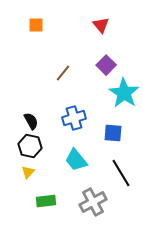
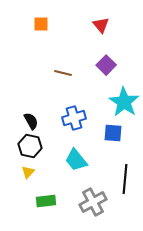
orange square: moved 5 px right, 1 px up
brown line: rotated 66 degrees clockwise
cyan star: moved 9 px down
black line: moved 4 px right, 6 px down; rotated 36 degrees clockwise
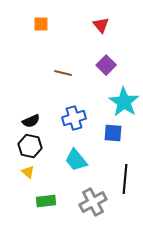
black semicircle: rotated 96 degrees clockwise
yellow triangle: rotated 32 degrees counterclockwise
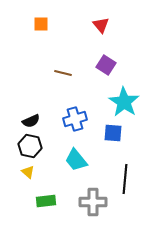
purple square: rotated 12 degrees counterclockwise
blue cross: moved 1 px right, 1 px down
gray cross: rotated 28 degrees clockwise
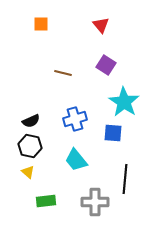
gray cross: moved 2 px right
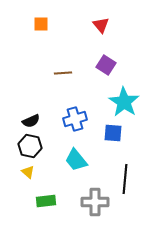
brown line: rotated 18 degrees counterclockwise
